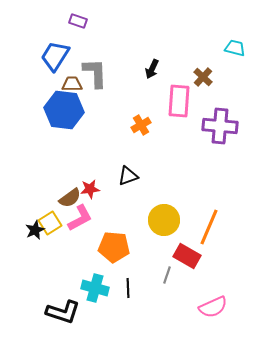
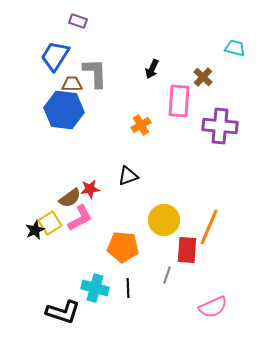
orange pentagon: moved 9 px right
red rectangle: moved 6 px up; rotated 64 degrees clockwise
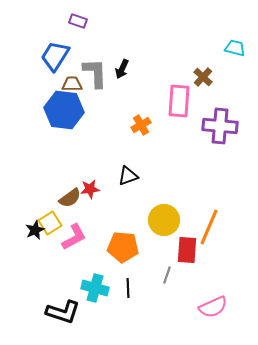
black arrow: moved 30 px left
pink L-shape: moved 6 px left, 19 px down
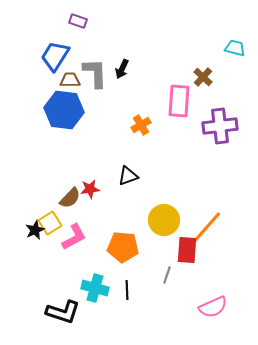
brown trapezoid: moved 2 px left, 4 px up
purple cross: rotated 12 degrees counterclockwise
brown semicircle: rotated 10 degrees counterclockwise
orange line: moved 2 px left; rotated 18 degrees clockwise
black line: moved 1 px left, 2 px down
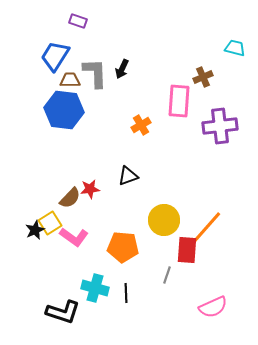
brown cross: rotated 24 degrees clockwise
pink L-shape: rotated 64 degrees clockwise
black line: moved 1 px left, 3 px down
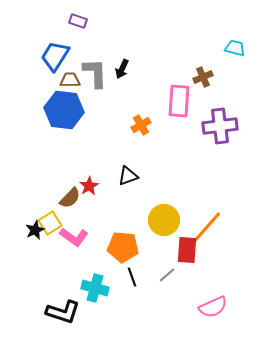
red star: moved 1 px left, 3 px up; rotated 24 degrees counterclockwise
gray line: rotated 30 degrees clockwise
black line: moved 6 px right, 16 px up; rotated 18 degrees counterclockwise
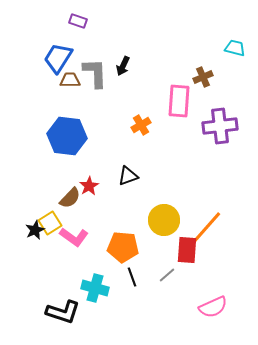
blue trapezoid: moved 3 px right, 2 px down
black arrow: moved 1 px right, 3 px up
blue hexagon: moved 3 px right, 26 px down
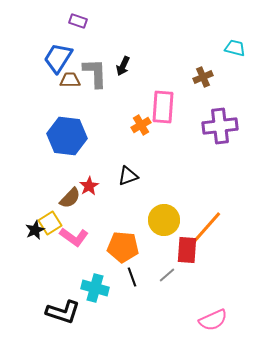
pink rectangle: moved 16 px left, 6 px down
pink semicircle: moved 13 px down
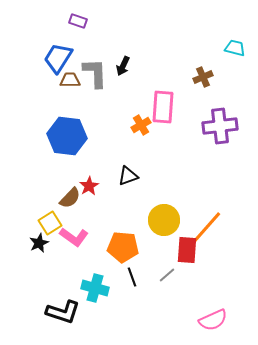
black star: moved 4 px right, 13 px down
